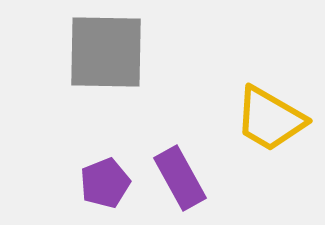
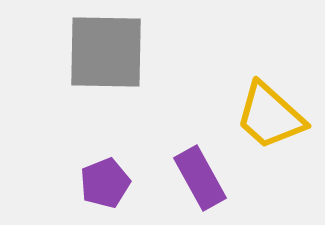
yellow trapezoid: moved 3 px up; rotated 12 degrees clockwise
purple rectangle: moved 20 px right
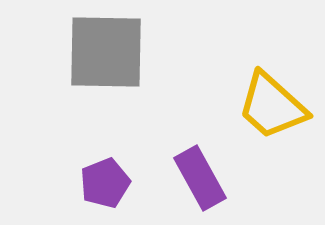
yellow trapezoid: moved 2 px right, 10 px up
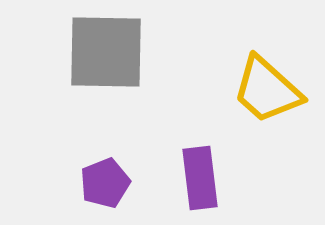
yellow trapezoid: moved 5 px left, 16 px up
purple rectangle: rotated 22 degrees clockwise
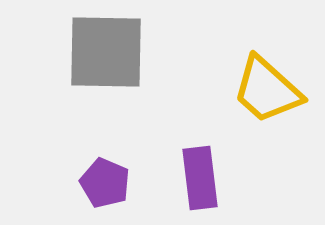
purple pentagon: rotated 27 degrees counterclockwise
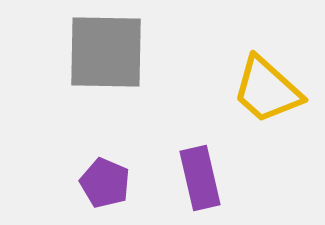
purple rectangle: rotated 6 degrees counterclockwise
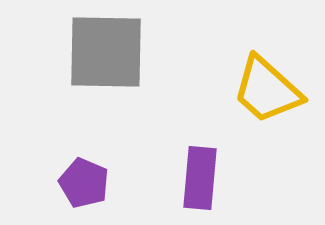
purple rectangle: rotated 18 degrees clockwise
purple pentagon: moved 21 px left
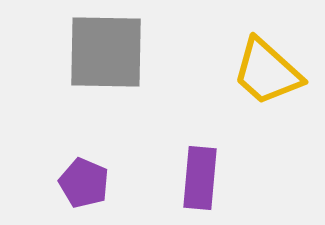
yellow trapezoid: moved 18 px up
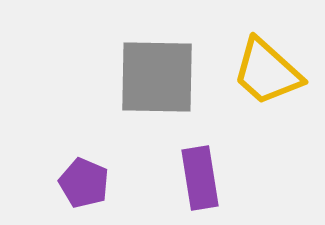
gray square: moved 51 px right, 25 px down
purple rectangle: rotated 14 degrees counterclockwise
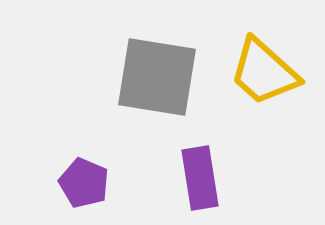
yellow trapezoid: moved 3 px left
gray square: rotated 8 degrees clockwise
